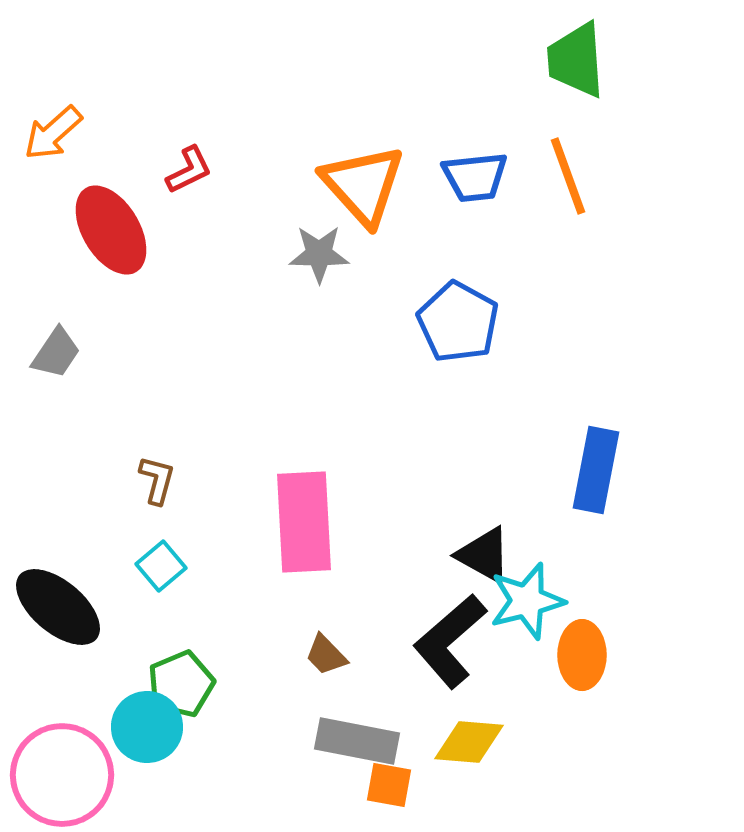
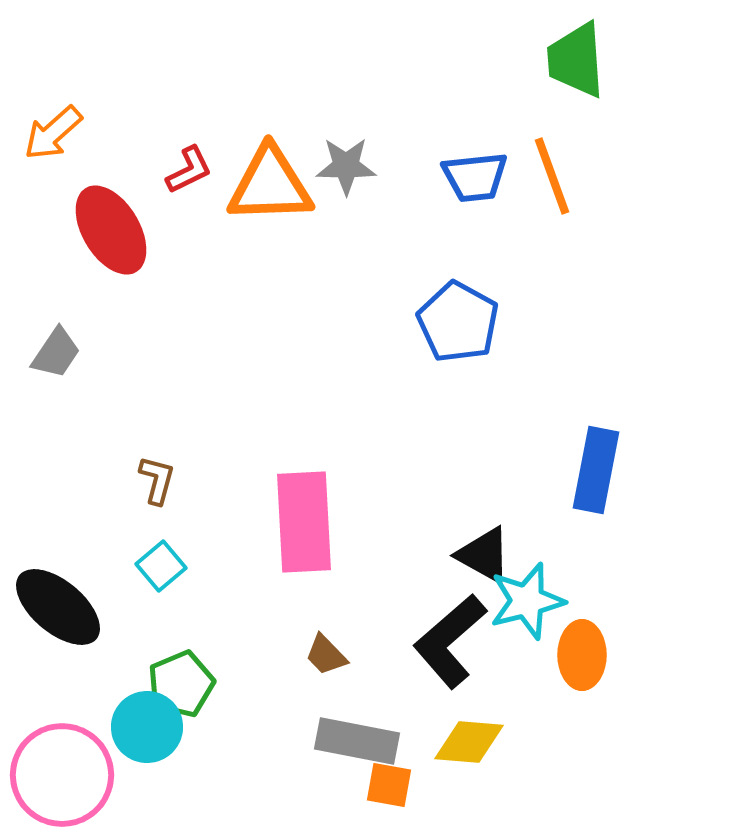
orange line: moved 16 px left
orange triangle: moved 93 px left; rotated 50 degrees counterclockwise
gray star: moved 27 px right, 88 px up
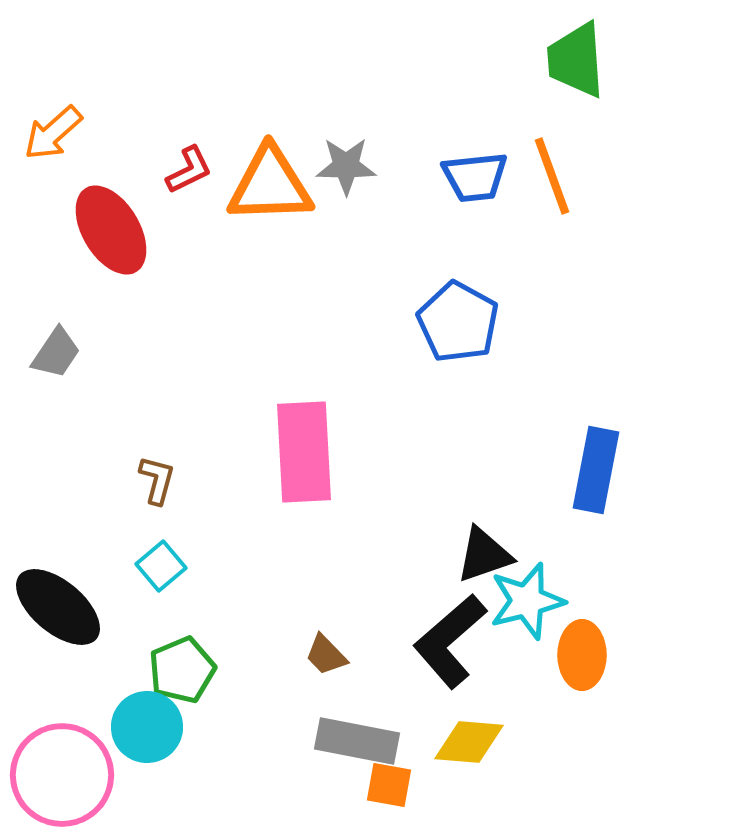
pink rectangle: moved 70 px up
black triangle: rotated 48 degrees counterclockwise
green pentagon: moved 1 px right, 14 px up
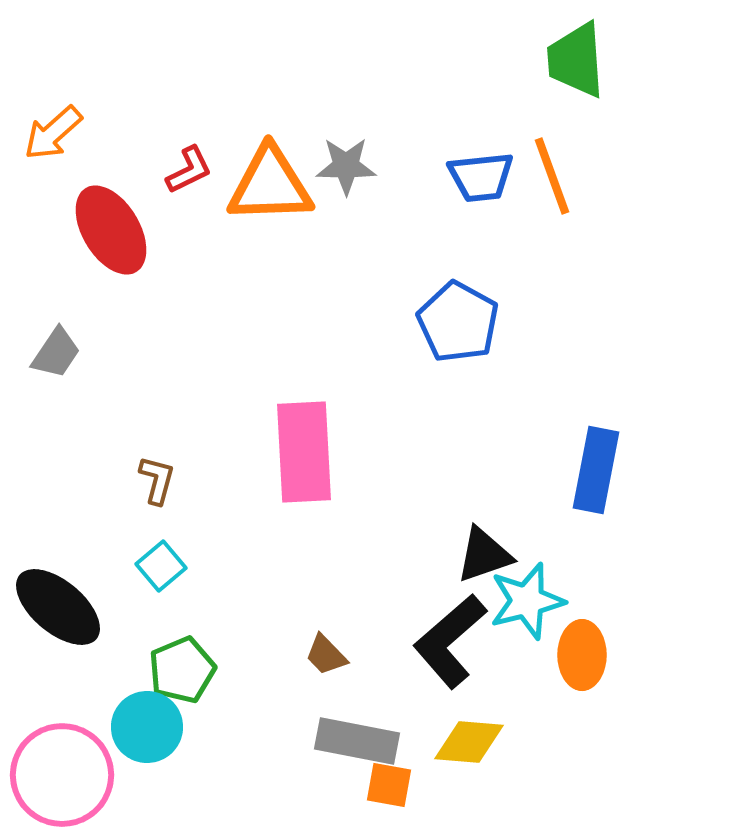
blue trapezoid: moved 6 px right
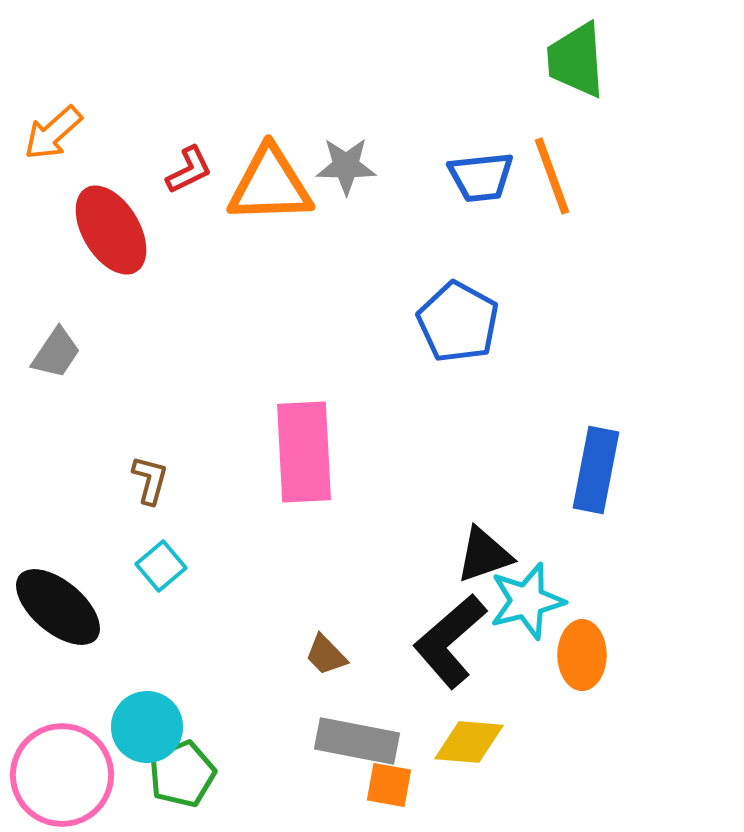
brown L-shape: moved 7 px left
green pentagon: moved 104 px down
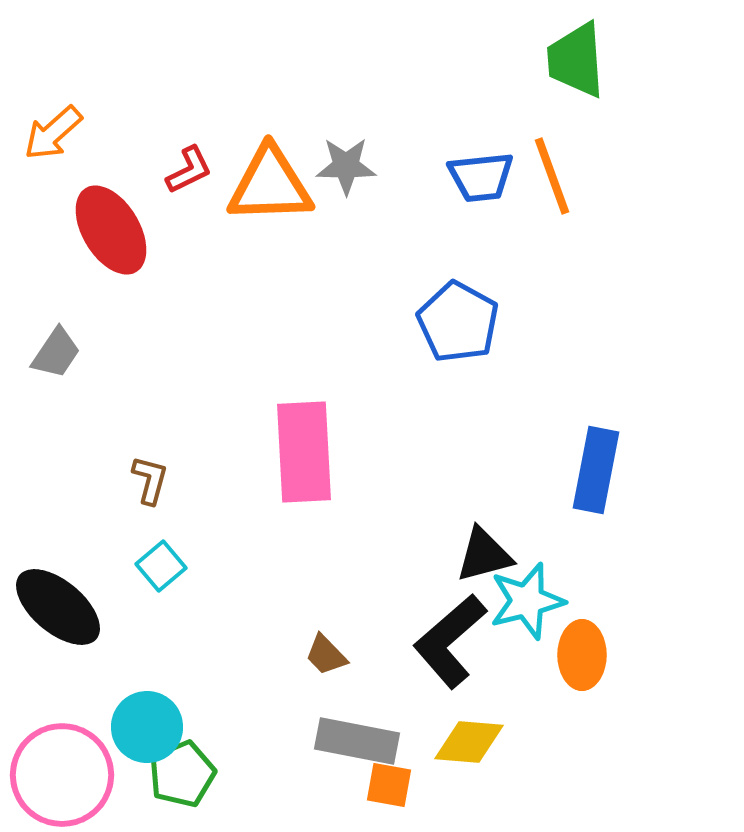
black triangle: rotated 4 degrees clockwise
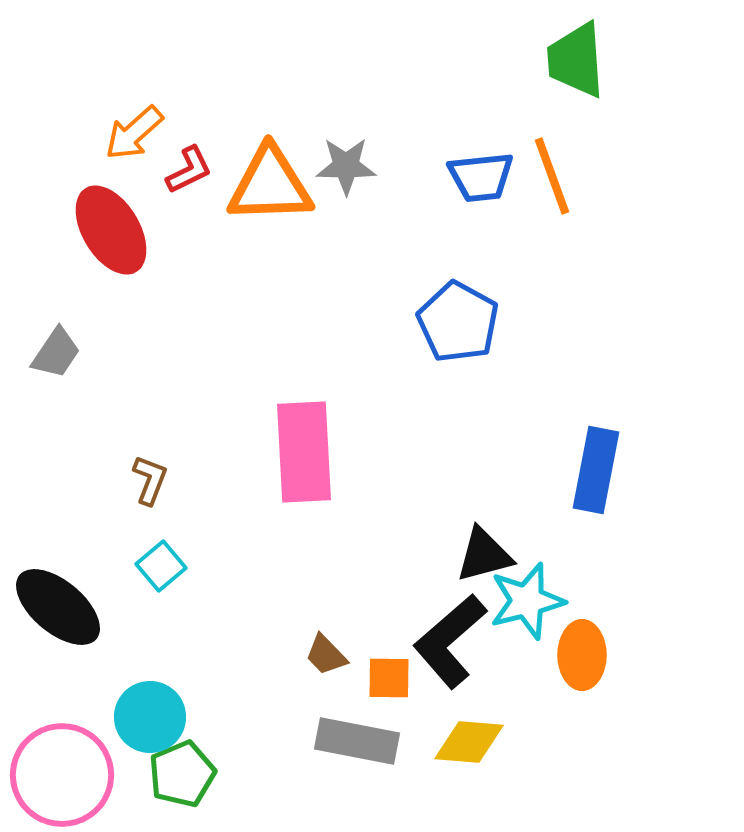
orange arrow: moved 81 px right
brown L-shape: rotated 6 degrees clockwise
cyan circle: moved 3 px right, 10 px up
orange square: moved 107 px up; rotated 9 degrees counterclockwise
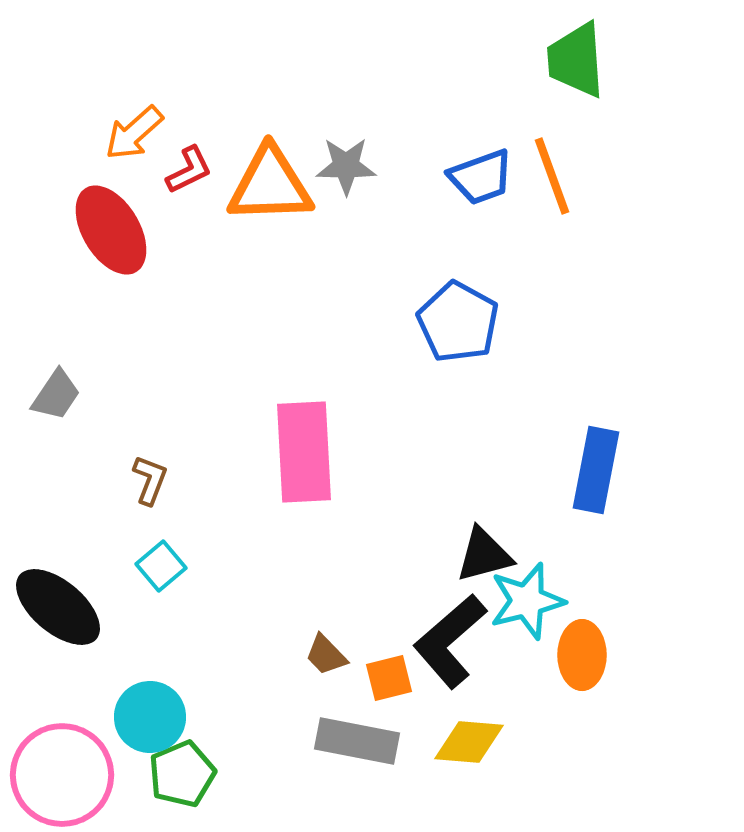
blue trapezoid: rotated 14 degrees counterclockwise
gray trapezoid: moved 42 px down
orange square: rotated 15 degrees counterclockwise
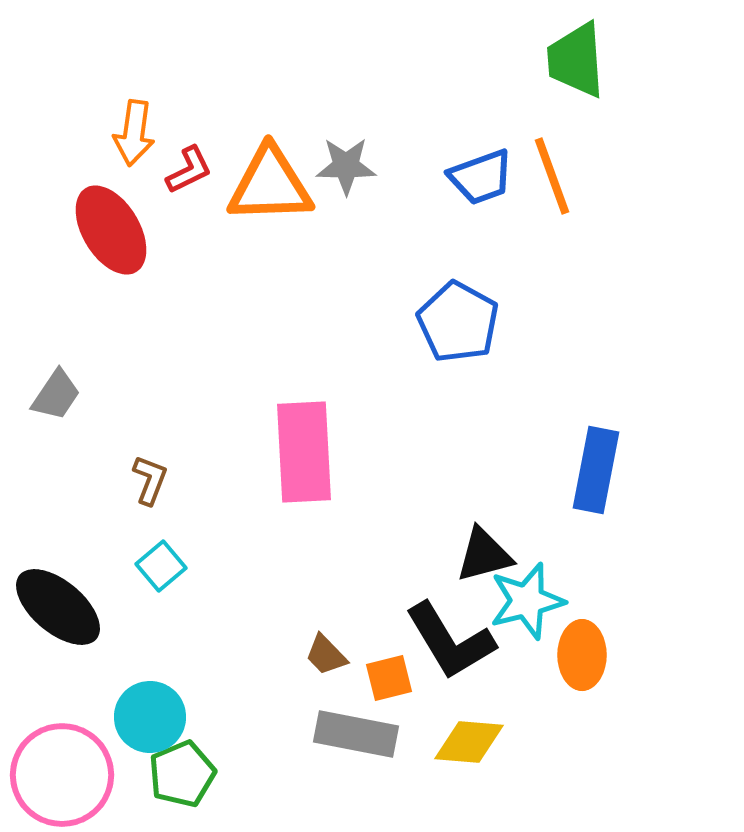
orange arrow: rotated 40 degrees counterclockwise
black L-shape: rotated 80 degrees counterclockwise
gray rectangle: moved 1 px left, 7 px up
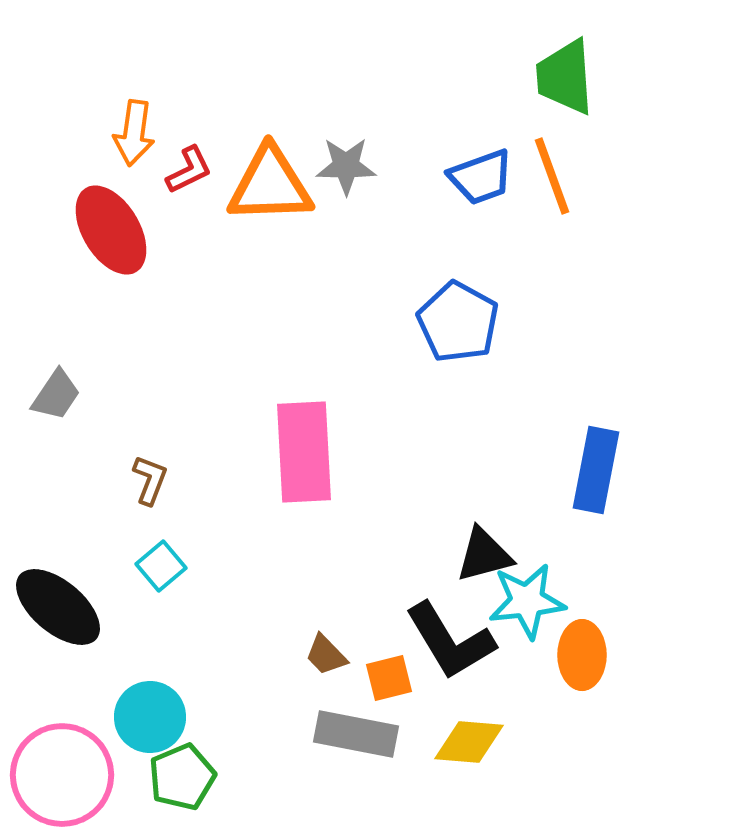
green trapezoid: moved 11 px left, 17 px down
cyan star: rotated 8 degrees clockwise
green pentagon: moved 3 px down
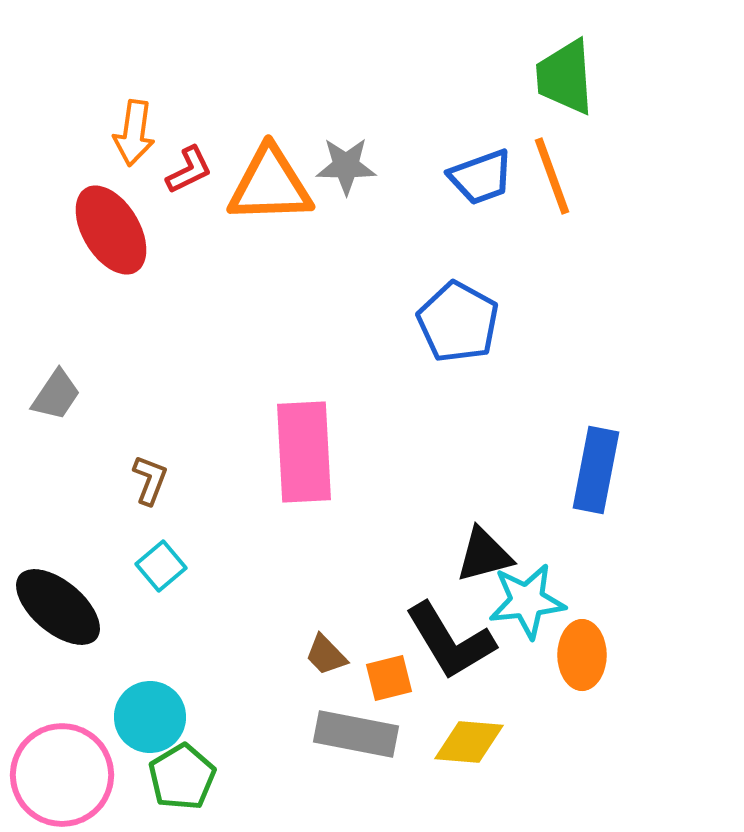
green pentagon: rotated 8 degrees counterclockwise
